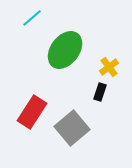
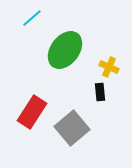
yellow cross: rotated 30 degrees counterclockwise
black rectangle: rotated 24 degrees counterclockwise
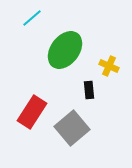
yellow cross: moved 1 px up
black rectangle: moved 11 px left, 2 px up
